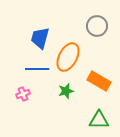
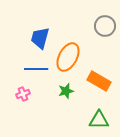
gray circle: moved 8 px right
blue line: moved 1 px left
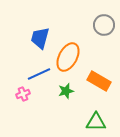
gray circle: moved 1 px left, 1 px up
blue line: moved 3 px right, 5 px down; rotated 25 degrees counterclockwise
green triangle: moved 3 px left, 2 px down
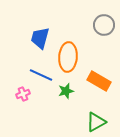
orange ellipse: rotated 24 degrees counterclockwise
blue line: moved 2 px right, 1 px down; rotated 50 degrees clockwise
green triangle: rotated 30 degrees counterclockwise
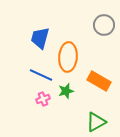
pink cross: moved 20 px right, 5 px down
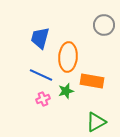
orange rectangle: moved 7 px left; rotated 20 degrees counterclockwise
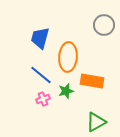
blue line: rotated 15 degrees clockwise
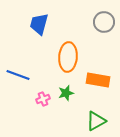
gray circle: moved 3 px up
blue trapezoid: moved 1 px left, 14 px up
blue line: moved 23 px left; rotated 20 degrees counterclockwise
orange rectangle: moved 6 px right, 1 px up
green star: moved 2 px down
green triangle: moved 1 px up
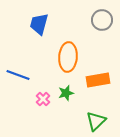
gray circle: moved 2 px left, 2 px up
orange rectangle: rotated 20 degrees counterclockwise
pink cross: rotated 24 degrees counterclockwise
green triangle: rotated 15 degrees counterclockwise
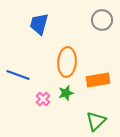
orange ellipse: moved 1 px left, 5 px down
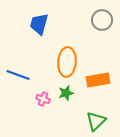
pink cross: rotated 24 degrees counterclockwise
